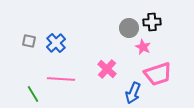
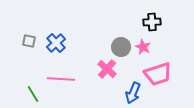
gray circle: moved 8 px left, 19 px down
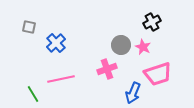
black cross: rotated 24 degrees counterclockwise
gray square: moved 14 px up
gray circle: moved 2 px up
pink cross: rotated 30 degrees clockwise
pink line: rotated 16 degrees counterclockwise
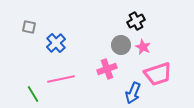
black cross: moved 16 px left, 1 px up
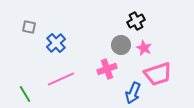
pink star: moved 1 px right, 1 px down
pink line: rotated 12 degrees counterclockwise
green line: moved 8 px left
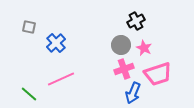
pink cross: moved 17 px right
green line: moved 4 px right; rotated 18 degrees counterclockwise
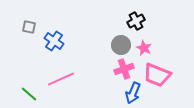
blue cross: moved 2 px left, 2 px up; rotated 12 degrees counterclockwise
pink trapezoid: moved 1 px left, 1 px down; rotated 40 degrees clockwise
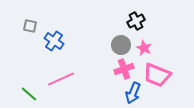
gray square: moved 1 px right, 1 px up
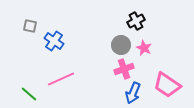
pink trapezoid: moved 10 px right, 10 px down; rotated 12 degrees clockwise
